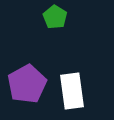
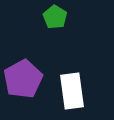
purple pentagon: moved 4 px left, 5 px up
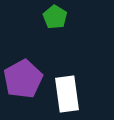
white rectangle: moved 5 px left, 3 px down
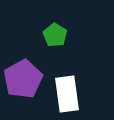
green pentagon: moved 18 px down
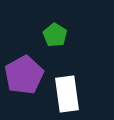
purple pentagon: moved 1 px right, 4 px up
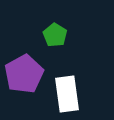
purple pentagon: moved 1 px up
